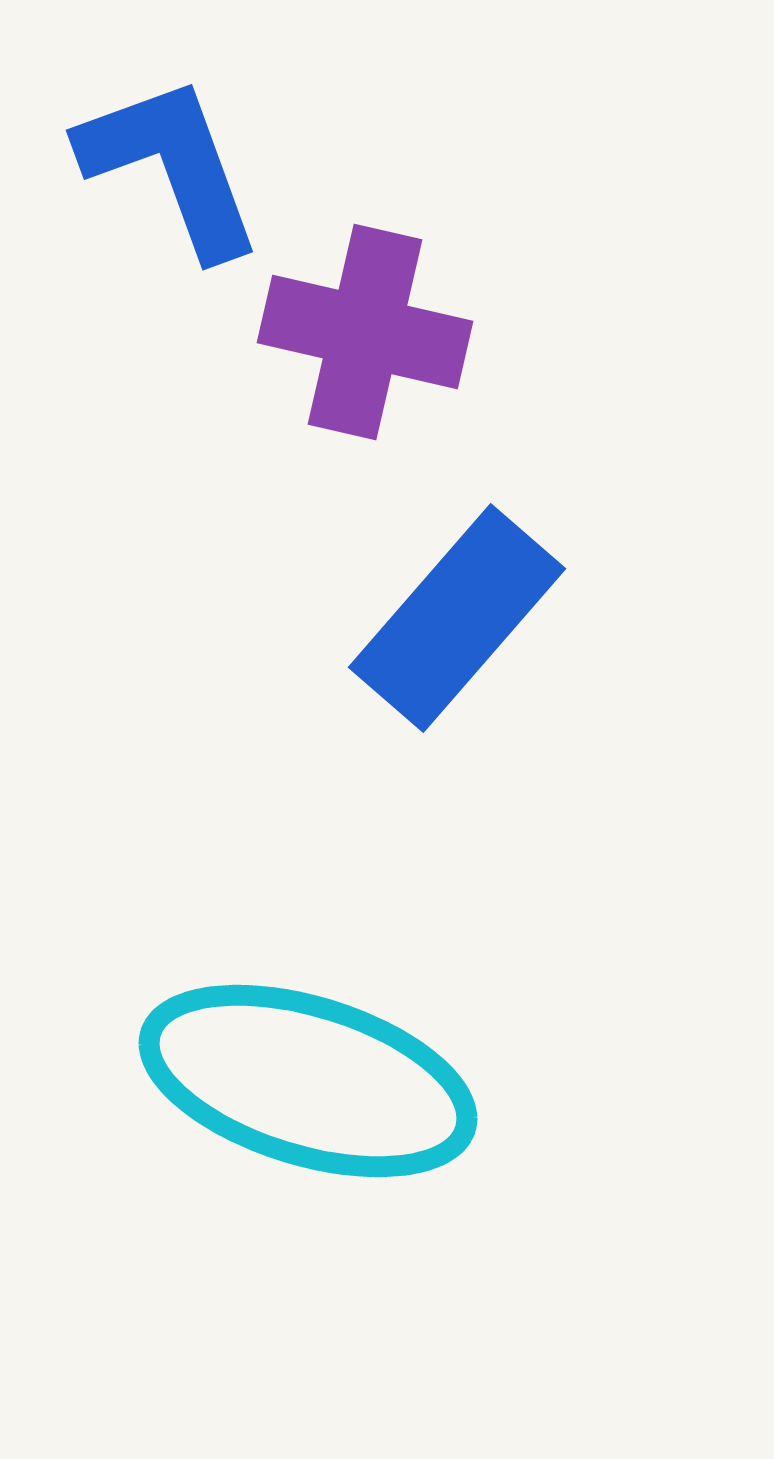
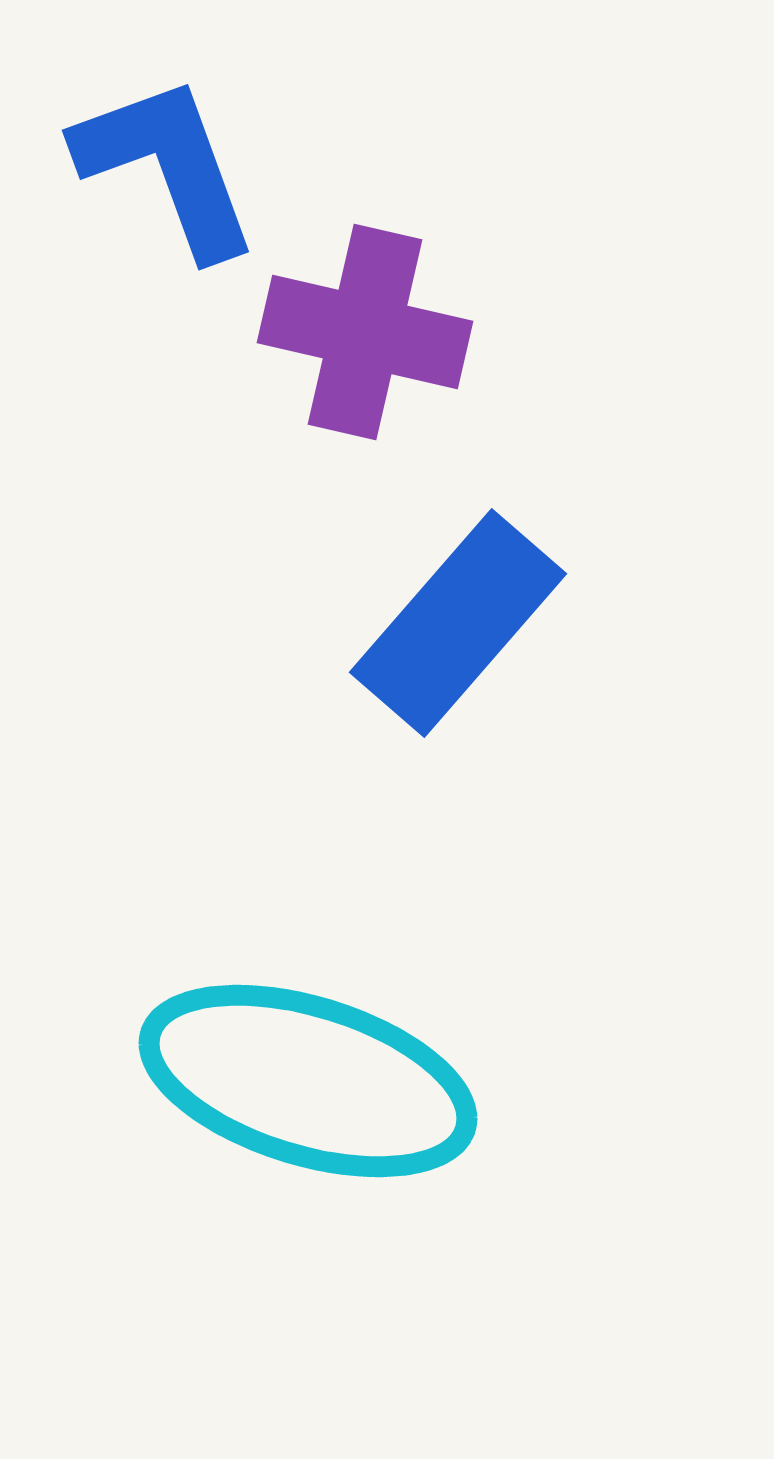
blue L-shape: moved 4 px left
blue rectangle: moved 1 px right, 5 px down
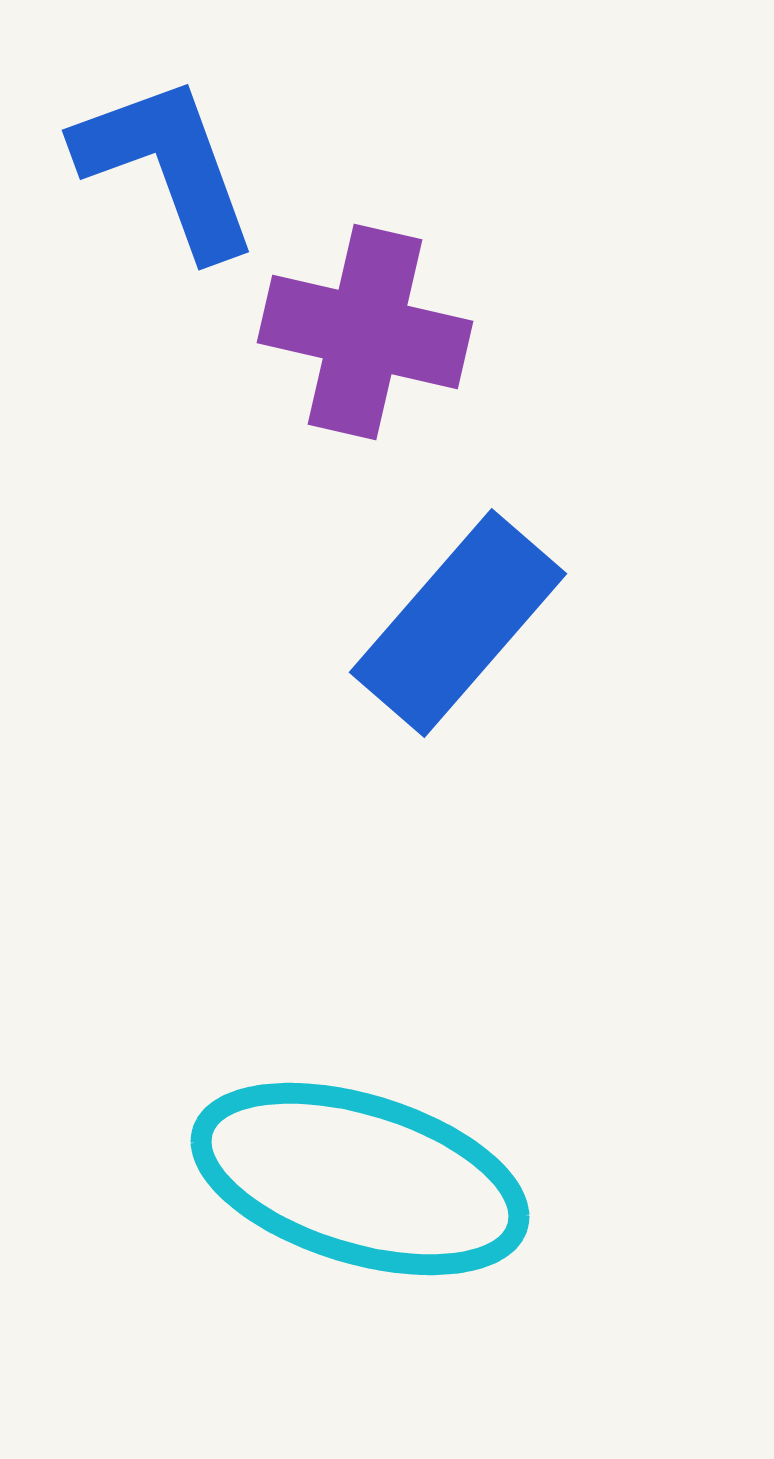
cyan ellipse: moved 52 px right, 98 px down
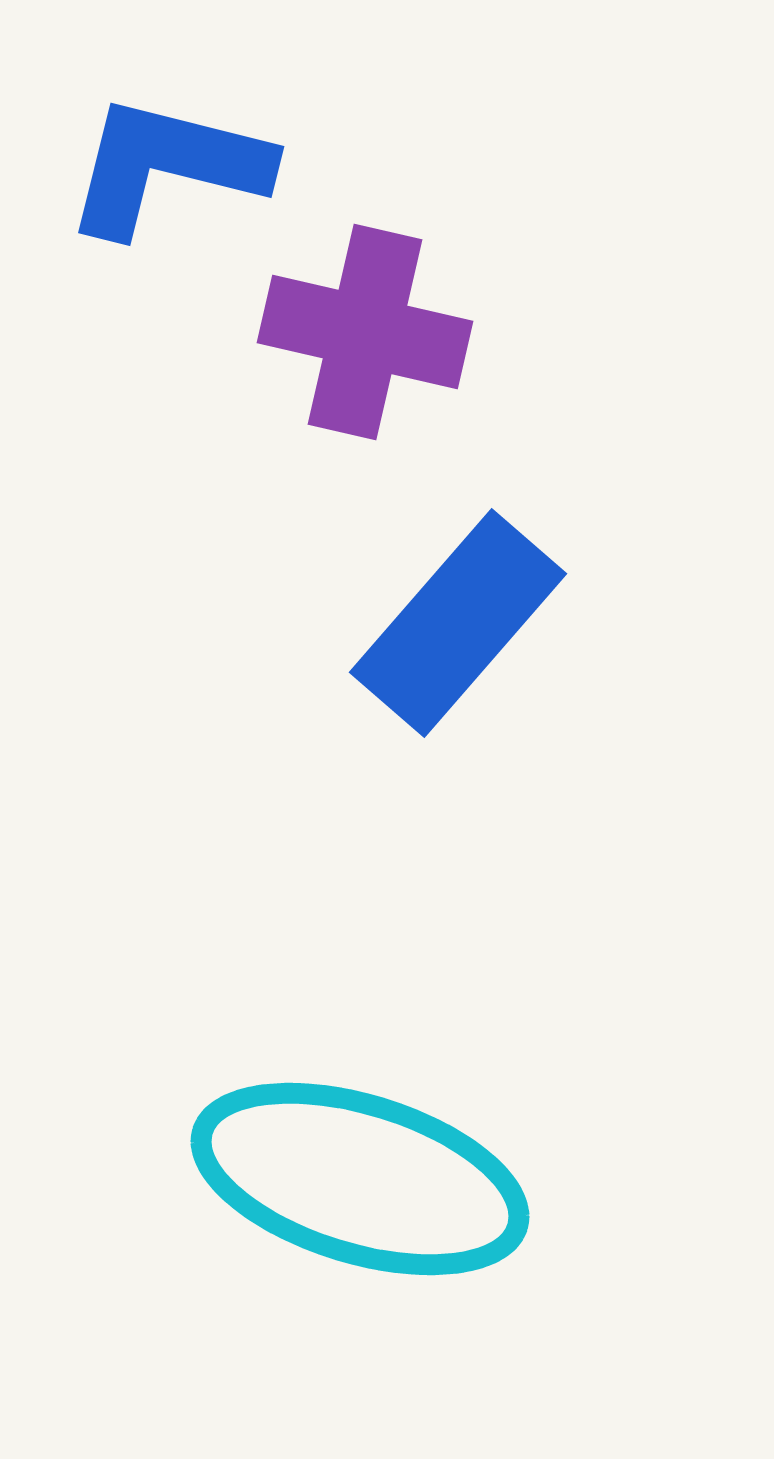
blue L-shape: rotated 56 degrees counterclockwise
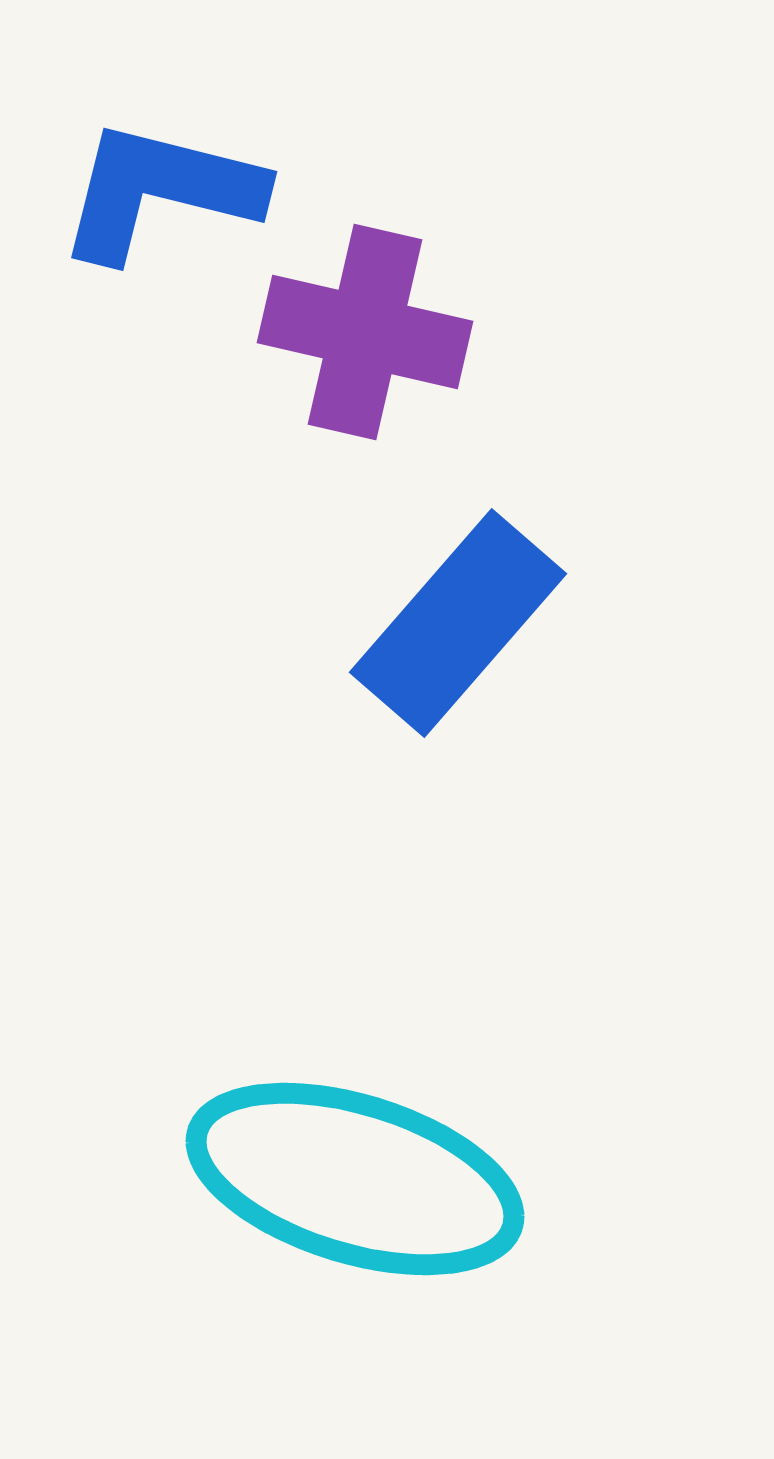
blue L-shape: moved 7 px left, 25 px down
cyan ellipse: moved 5 px left
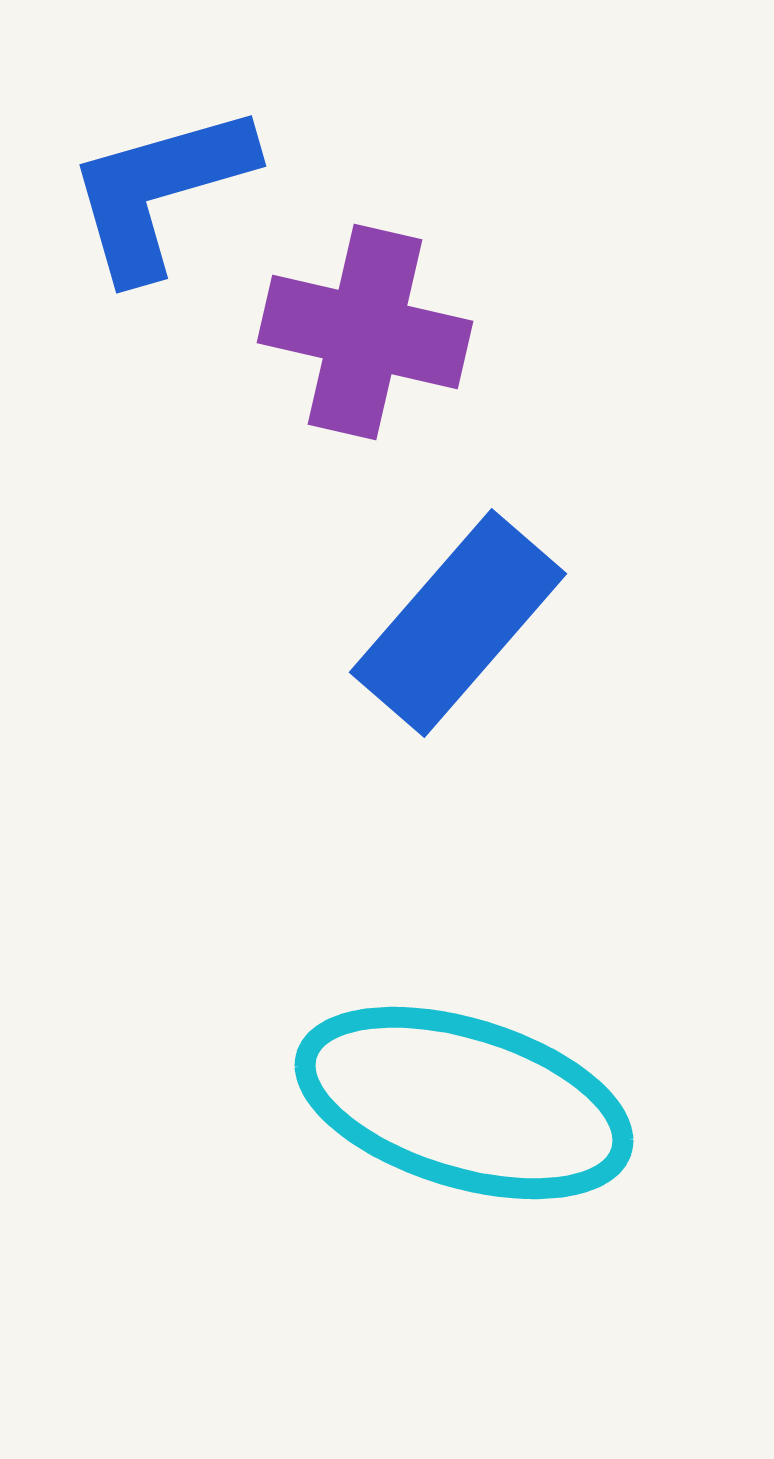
blue L-shape: rotated 30 degrees counterclockwise
cyan ellipse: moved 109 px right, 76 px up
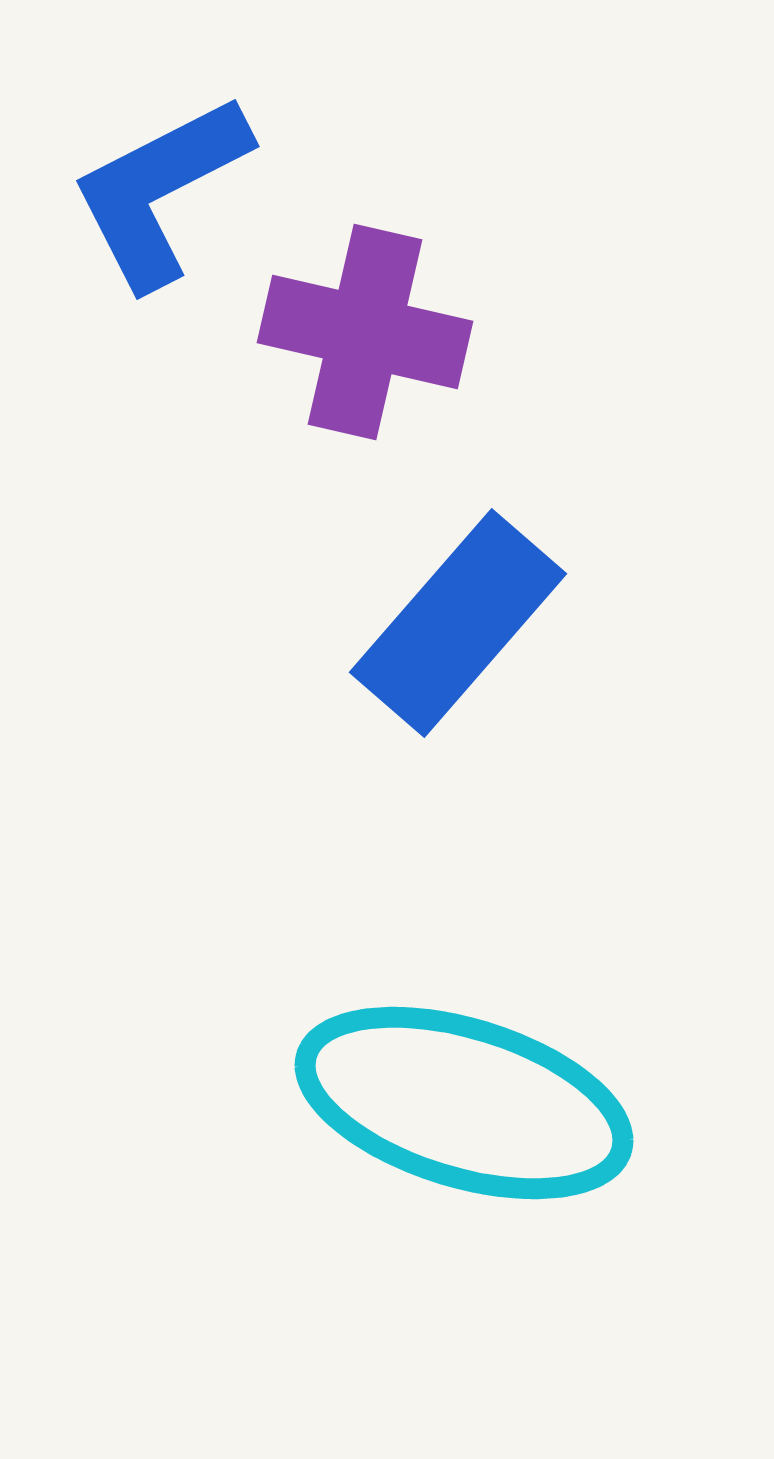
blue L-shape: rotated 11 degrees counterclockwise
